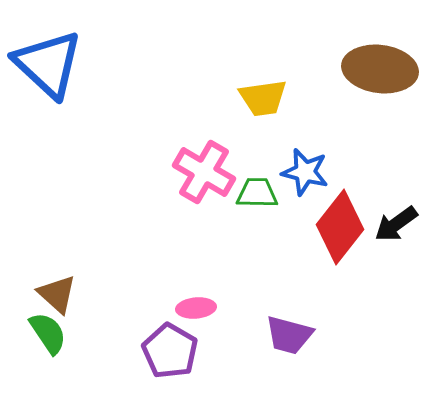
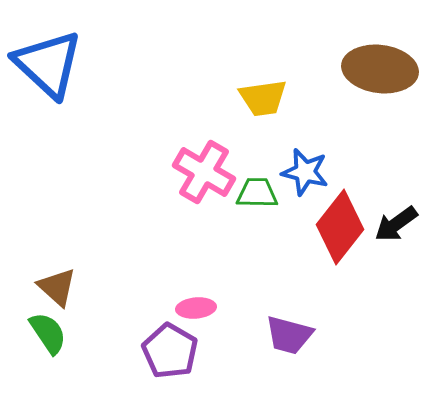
brown triangle: moved 7 px up
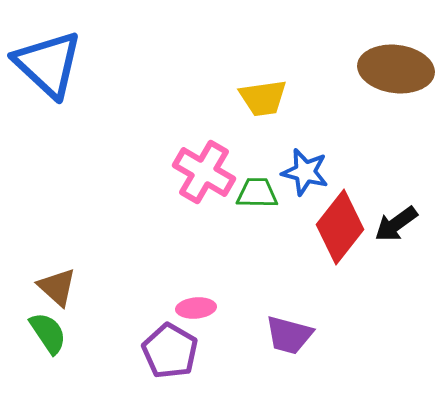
brown ellipse: moved 16 px right
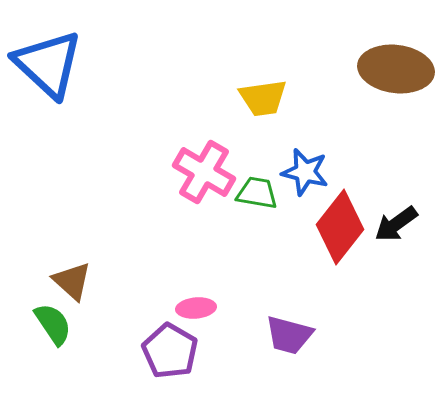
green trapezoid: rotated 9 degrees clockwise
brown triangle: moved 15 px right, 6 px up
green semicircle: moved 5 px right, 9 px up
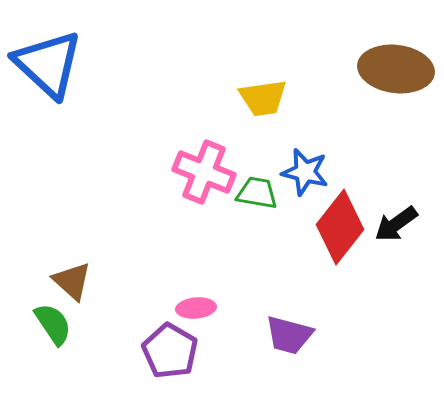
pink cross: rotated 8 degrees counterclockwise
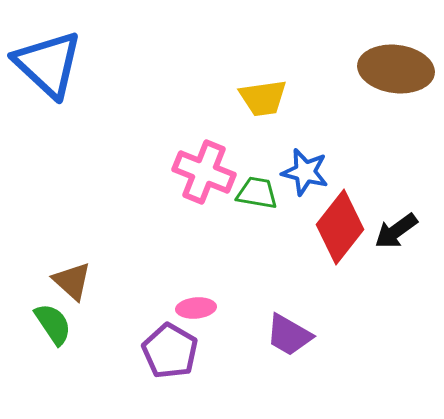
black arrow: moved 7 px down
purple trapezoid: rotated 15 degrees clockwise
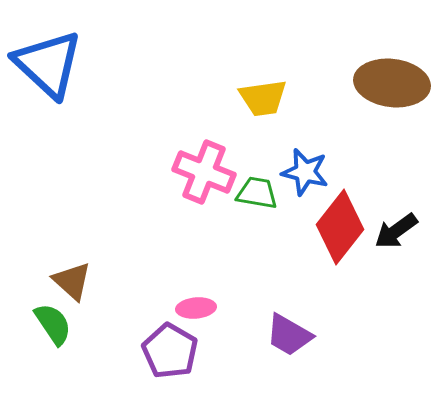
brown ellipse: moved 4 px left, 14 px down
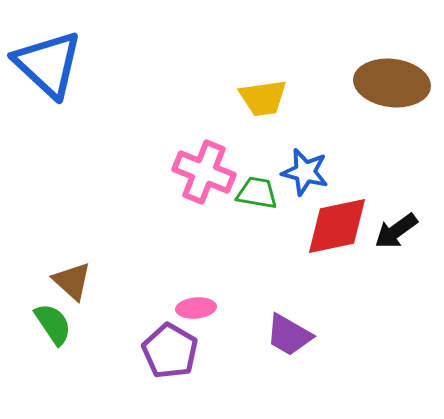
red diamond: moved 3 px left, 1 px up; rotated 40 degrees clockwise
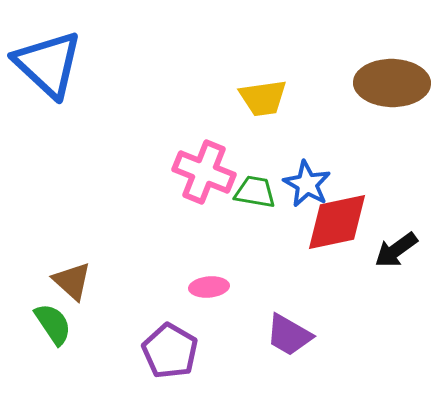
brown ellipse: rotated 6 degrees counterclockwise
blue star: moved 2 px right, 12 px down; rotated 15 degrees clockwise
green trapezoid: moved 2 px left, 1 px up
red diamond: moved 4 px up
black arrow: moved 19 px down
pink ellipse: moved 13 px right, 21 px up
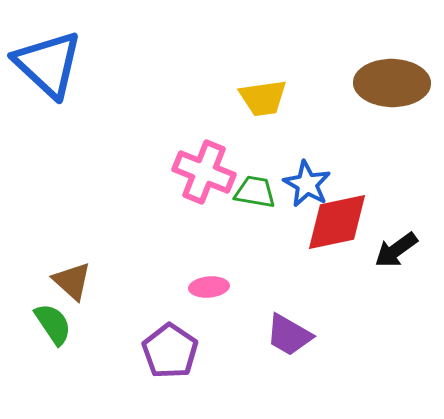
purple pentagon: rotated 4 degrees clockwise
